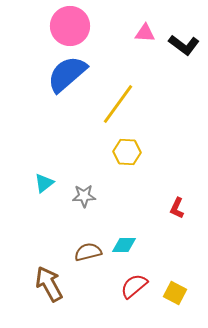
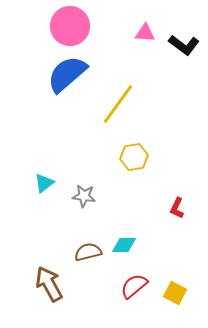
yellow hexagon: moved 7 px right, 5 px down; rotated 12 degrees counterclockwise
gray star: rotated 10 degrees clockwise
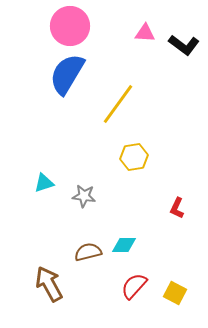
blue semicircle: rotated 18 degrees counterclockwise
cyan triangle: rotated 20 degrees clockwise
red semicircle: rotated 8 degrees counterclockwise
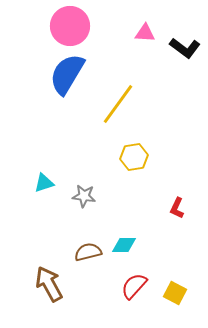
black L-shape: moved 1 px right, 3 px down
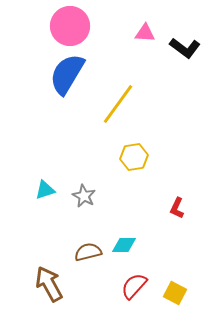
cyan triangle: moved 1 px right, 7 px down
gray star: rotated 20 degrees clockwise
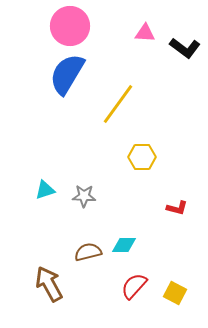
yellow hexagon: moved 8 px right; rotated 8 degrees clockwise
gray star: rotated 25 degrees counterclockwise
red L-shape: rotated 100 degrees counterclockwise
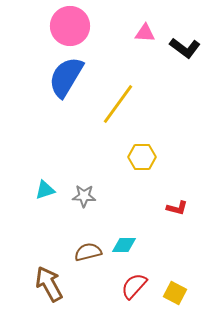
blue semicircle: moved 1 px left, 3 px down
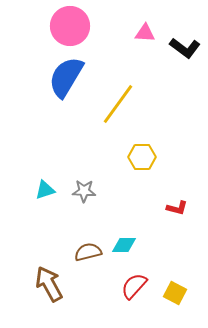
gray star: moved 5 px up
